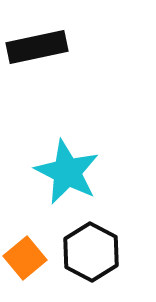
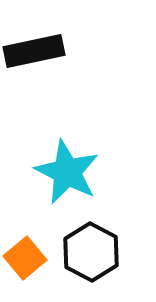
black rectangle: moved 3 px left, 4 px down
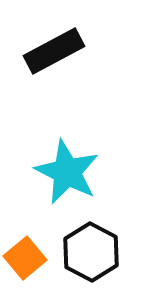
black rectangle: moved 20 px right; rotated 16 degrees counterclockwise
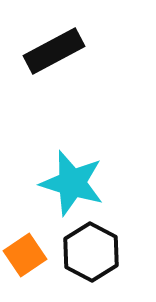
cyan star: moved 5 px right, 11 px down; rotated 10 degrees counterclockwise
orange square: moved 3 px up; rotated 6 degrees clockwise
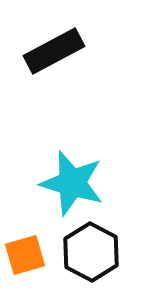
orange square: rotated 18 degrees clockwise
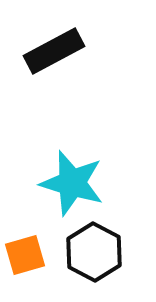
black hexagon: moved 3 px right
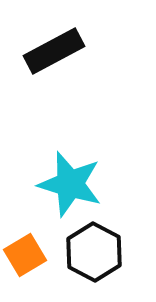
cyan star: moved 2 px left, 1 px down
orange square: rotated 15 degrees counterclockwise
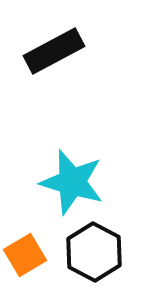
cyan star: moved 2 px right, 2 px up
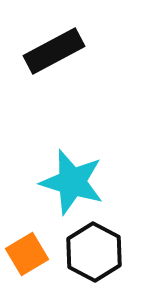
orange square: moved 2 px right, 1 px up
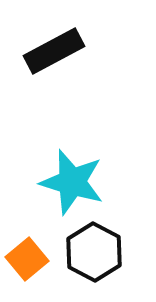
orange square: moved 5 px down; rotated 9 degrees counterclockwise
